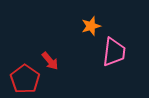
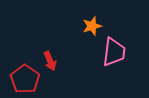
orange star: moved 1 px right
red arrow: rotated 18 degrees clockwise
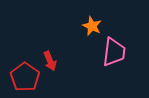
orange star: rotated 30 degrees counterclockwise
red pentagon: moved 2 px up
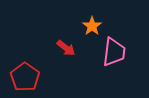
orange star: rotated 12 degrees clockwise
red arrow: moved 16 px right, 13 px up; rotated 30 degrees counterclockwise
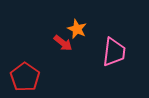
orange star: moved 15 px left, 3 px down; rotated 12 degrees counterclockwise
red arrow: moved 3 px left, 5 px up
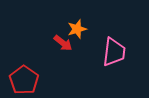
orange star: rotated 30 degrees clockwise
red pentagon: moved 1 px left, 3 px down
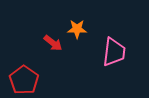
orange star: rotated 18 degrees clockwise
red arrow: moved 10 px left
